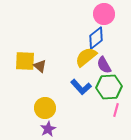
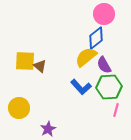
yellow circle: moved 26 px left
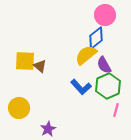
pink circle: moved 1 px right, 1 px down
yellow semicircle: moved 2 px up
green hexagon: moved 1 px left, 1 px up; rotated 20 degrees counterclockwise
